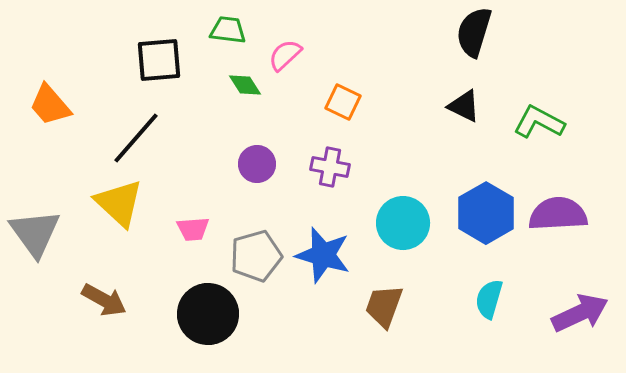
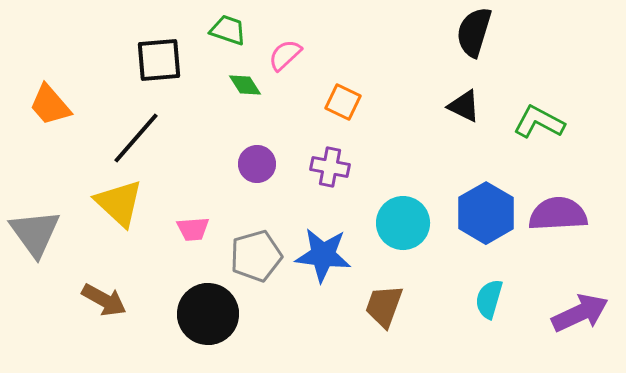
green trapezoid: rotated 12 degrees clockwise
blue star: rotated 10 degrees counterclockwise
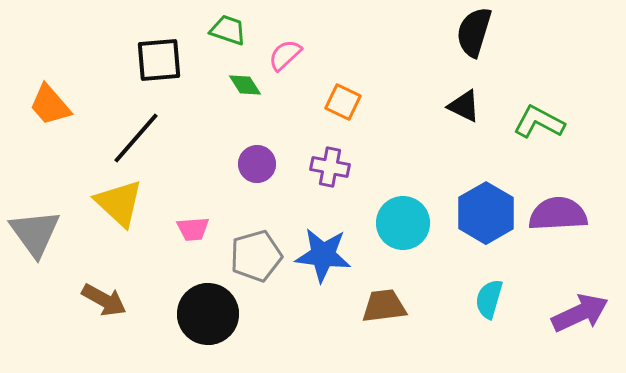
brown trapezoid: rotated 63 degrees clockwise
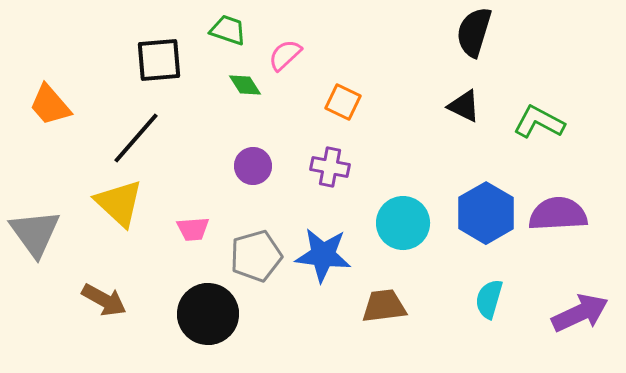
purple circle: moved 4 px left, 2 px down
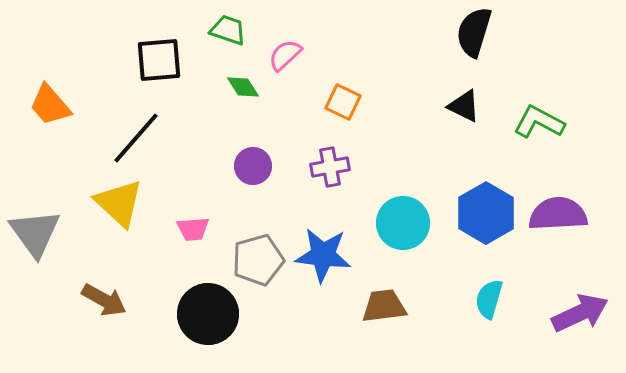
green diamond: moved 2 px left, 2 px down
purple cross: rotated 21 degrees counterclockwise
gray pentagon: moved 2 px right, 4 px down
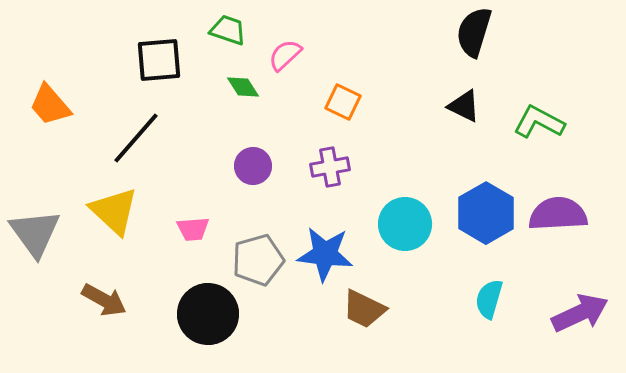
yellow triangle: moved 5 px left, 8 px down
cyan circle: moved 2 px right, 1 px down
blue star: moved 2 px right, 1 px up
brown trapezoid: moved 20 px left, 3 px down; rotated 147 degrees counterclockwise
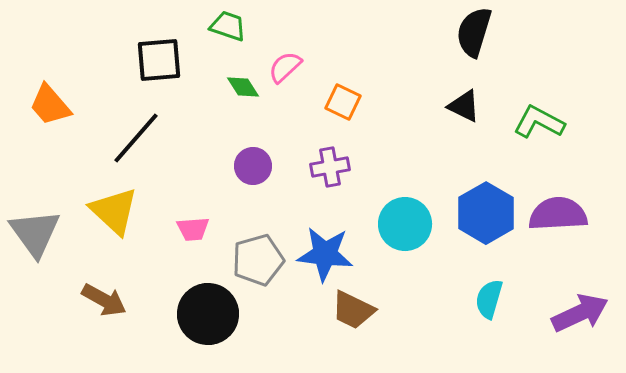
green trapezoid: moved 4 px up
pink semicircle: moved 12 px down
brown trapezoid: moved 11 px left, 1 px down
